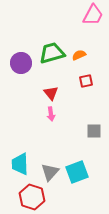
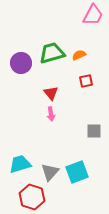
cyan trapezoid: rotated 75 degrees clockwise
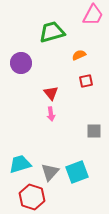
green trapezoid: moved 21 px up
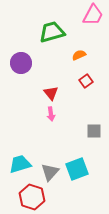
red square: rotated 24 degrees counterclockwise
cyan square: moved 3 px up
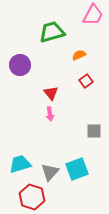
purple circle: moved 1 px left, 2 px down
pink arrow: moved 1 px left
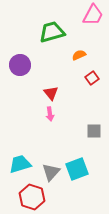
red square: moved 6 px right, 3 px up
gray triangle: moved 1 px right
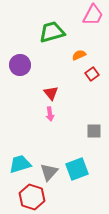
red square: moved 4 px up
gray triangle: moved 2 px left
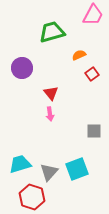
purple circle: moved 2 px right, 3 px down
